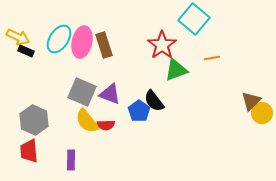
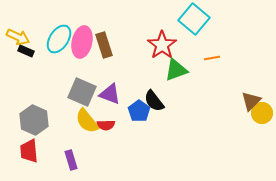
purple rectangle: rotated 18 degrees counterclockwise
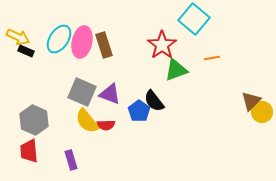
yellow circle: moved 1 px up
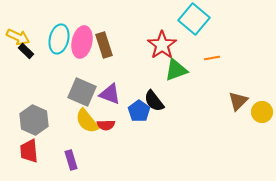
cyan ellipse: rotated 20 degrees counterclockwise
black rectangle: rotated 21 degrees clockwise
brown triangle: moved 13 px left
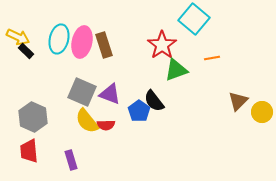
gray hexagon: moved 1 px left, 3 px up
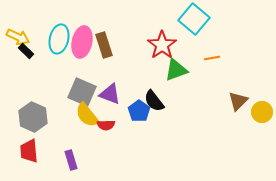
yellow semicircle: moved 6 px up
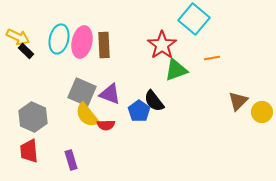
brown rectangle: rotated 15 degrees clockwise
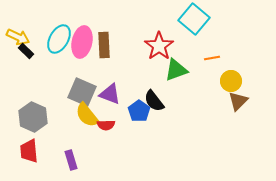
cyan ellipse: rotated 16 degrees clockwise
red star: moved 3 px left, 1 px down
yellow circle: moved 31 px left, 31 px up
